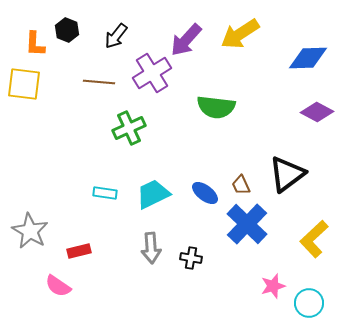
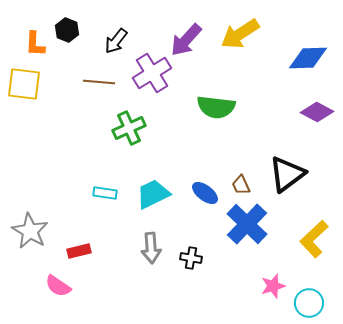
black arrow: moved 5 px down
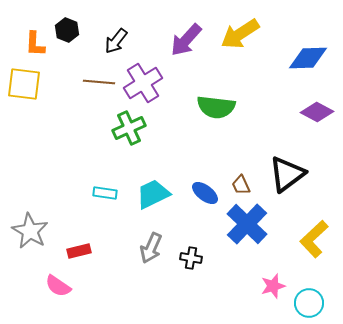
purple cross: moved 9 px left, 10 px down
gray arrow: rotated 28 degrees clockwise
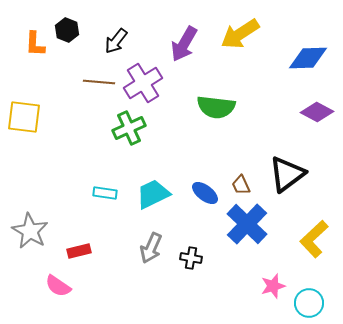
purple arrow: moved 2 px left, 4 px down; rotated 12 degrees counterclockwise
yellow square: moved 33 px down
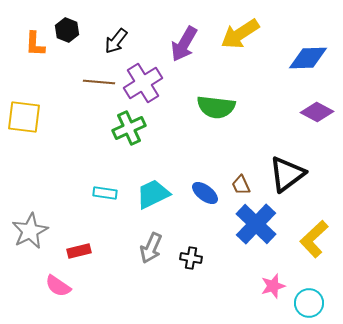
blue cross: moved 9 px right
gray star: rotated 15 degrees clockwise
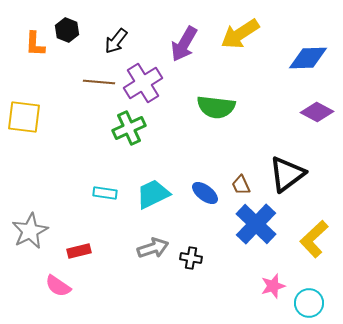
gray arrow: moved 2 px right; rotated 132 degrees counterclockwise
